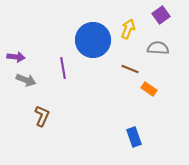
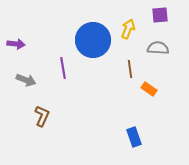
purple square: moved 1 px left; rotated 30 degrees clockwise
purple arrow: moved 13 px up
brown line: rotated 60 degrees clockwise
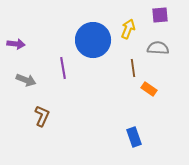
brown line: moved 3 px right, 1 px up
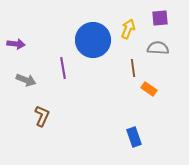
purple square: moved 3 px down
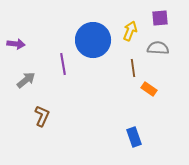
yellow arrow: moved 2 px right, 2 px down
purple line: moved 4 px up
gray arrow: rotated 60 degrees counterclockwise
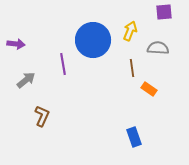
purple square: moved 4 px right, 6 px up
brown line: moved 1 px left
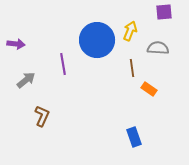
blue circle: moved 4 px right
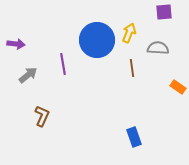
yellow arrow: moved 1 px left, 2 px down
gray arrow: moved 2 px right, 5 px up
orange rectangle: moved 29 px right, 2 px up
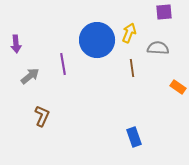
purple arrow: rotated 78 degrees clockwise
gray arrow: moved 2 px right, 1 px down
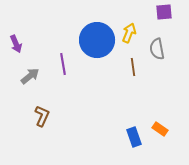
purple arrow: rotated 18 degrees counterclockwise
gray semicircle: moved 1 px left, 1 px down; rotated 105 degrees counterclockwise
brown line: moved 1 px right, 1 px up
orange rectangle: moved 18 px left, 42 px down
